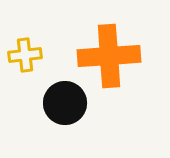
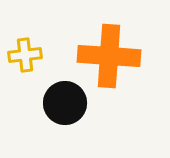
orange cross: rotated 8 degrees clockwise
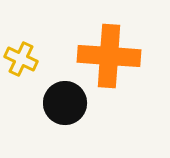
yellow cross: moved 4 px left, 4 px down; rotated 32 degrees clockwise
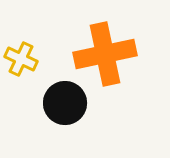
orange cross: moved 4 px left, 2 px up; rotated 16 degrees counterclockwise
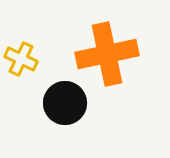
orange cross: moved 2 px right
